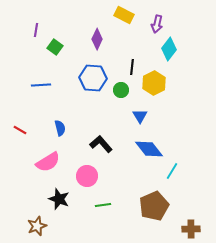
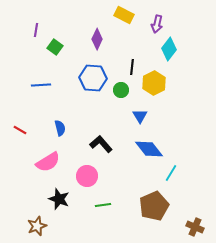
cyan line: moved 1 px left, 2 px down
brown cross: moved 4 px right, 2 px up; rotated 24 degrees clockwise
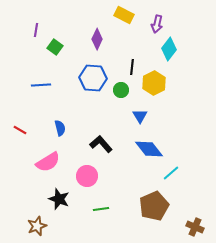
cyan line: rotated 18 degrees clockwise
green line: moved 2 px left, 4 px down
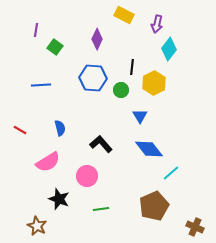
brown star: rotated 24 degrees counterclockwise
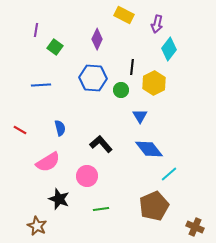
cyan line: moved 2 px left, 1 px down
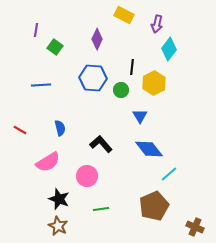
brown star: moved 21 px right
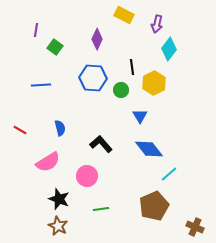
black line: rotated 14 degrees counterclockwise
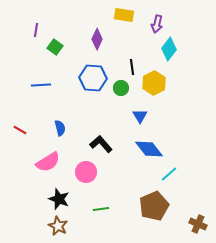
yellow rectangle: rotated 18 degrees counterclockwise
green circle: moved 2 px up
pink circle: moved 1 px left, 4 px up
brown cross: moved 3 px right, 3 px up
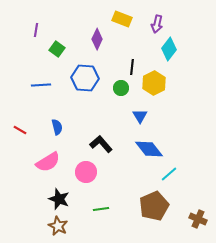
yellow rectangle: moved 2 px left, 4 px down; rotated 12 degrees clockwise
green square: moved 2 px right, 2 px down
black line: rotated 14 degrees clockwise
blue hexagon: moved 8 px left
blue semicircle: moved 3 px left, 1 px up
brown cross: moved 5 px up
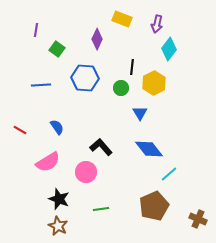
blue triangle: moved 3 px up
blue semicircle: rotated 21 degrees counterclockwise
black L-shape: moved 3 px down
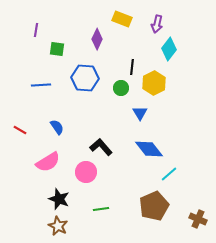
green square: rotated 28 degrees counterclockwise
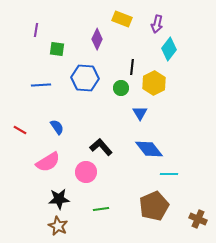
cyan line: rotated 42 degrees clockwise
black star: rotated 25 degrees counterclockwise
